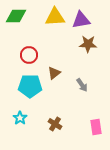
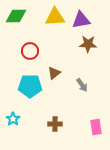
red circle: moved 1 px right, 4 px up
cyan star: moved 7 px left, 1 px down
brown cross: rotated 32 degrees counterclockwise
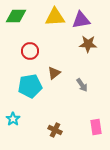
cyan pentagon: rotated 10 degrees counterclockwise
brown cross: moved 6 px down; rotated 24 degrees clockwise
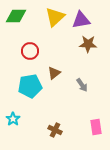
yellow triangle: rotated 40 degrees counterclockwise
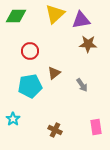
yellow triangle: moved 3 px up
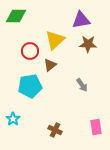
yellow triangle: moved 26 px down
brown triangle: moved 4 px left, 8 px up
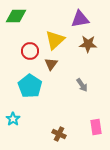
purple triangle: moved 1 px left, 1 px up
brown triangle: moved 1 px right, 1 px up; rotated 16 degrees counterclockwise
cyan pentagon: rotated 30 degrees counterclockwise
brown cross: moved 4 px right, 4 px down
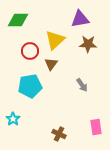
green diamond: moved 2 px right, 4 px down
cyan pentagon: rotated 30 degrees clockwise
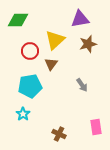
brown star: rotated 18 degrees counterclockwise
cyan star: moved 10 px right, 5 px up
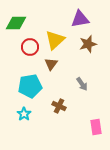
green diamond: moved 2 px left, 3 px down
red circle: moved 4 px up
gray arrow: moved 1 px up
cyan star: moved 1 px right
brown cross: moved 28 px up
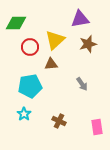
brown triangle: rotated 48 degrees clockwise
brown cross: moved 15 px down
pink rectangle: moved 1 px right
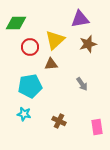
cyan star: rotated 24 degrees counterclockwise
